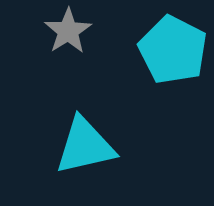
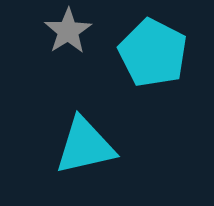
cyan pentagon: moved 20 px left, 3 px down
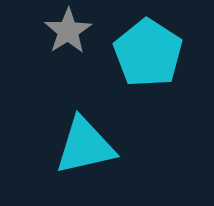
cyan pentagon: moved 5 px left; rotated 6 degrees clockwise
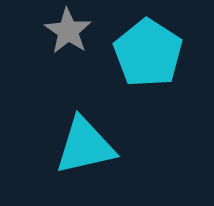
gray star: rotated 6 degrees counterclockwise
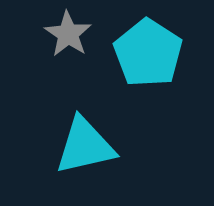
gray star: moved 3 px down
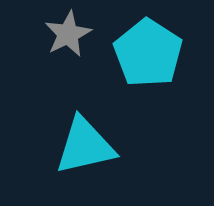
gray star: rotated 12 degrees clockwise
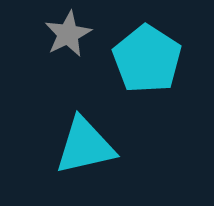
cyan pentagon: moved 1 px left, 6 px down
